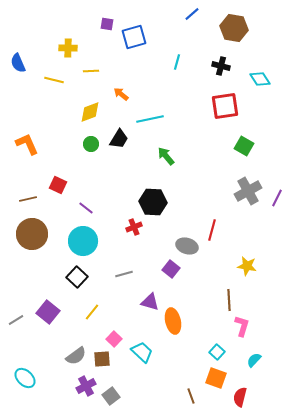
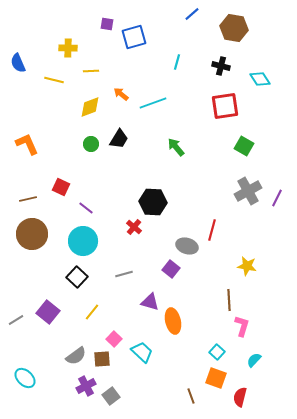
yellow diamond at (90, 112): moved 5 px up
cyan line at (150, 119): moved 3 px right, 16 px up; rotated 8 degrees counterclockwise
green arrow at (166, 156): moved 10 px right, 9 px up
red square at (58, 185): moved 3 px right, 2 px down
red cross at (134, 227): rotated 28 degrees counterclockwise
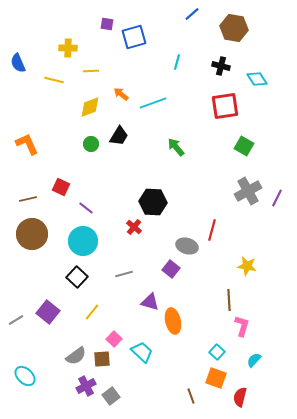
cyan diamond at (260, 79): moved 3 px left
black trapezoid at (119, 139): moved 3 px up
cyan ellipse at (25, 378): moved 2 px up
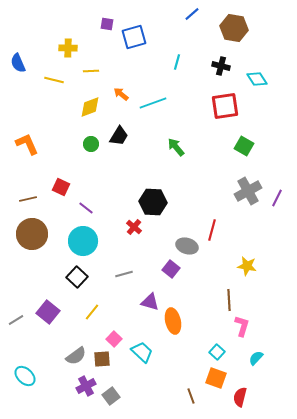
cyan semicircle at (254, 360): moved 2 px right, 2 px up
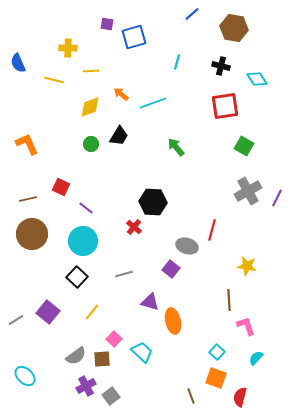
pink L-shape at (242, 326): moved 4 px right; rotated 35 degrees counterclockwise
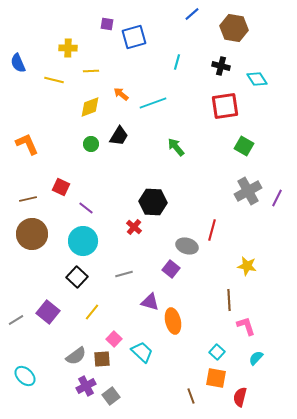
orange square at (216, 378): rotated 10 degrees counterclockwise
